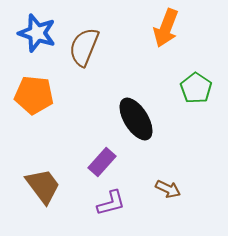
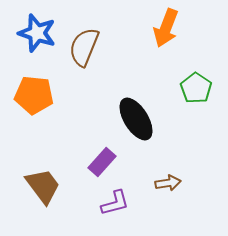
brown arrow: moved 6 px up; rotated 35 degrees counterclockwise
purple L-shape: moved 4 px right
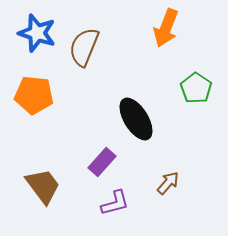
brown arrow: rotated 40 degrees counterclockwise
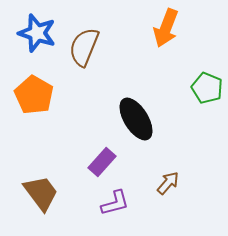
green pentagon: moved 11 px right; rotated 12 degrees counterclockwise
orange pentagon: rotated 24 degrees clockwise
brown trapezoid: moved 2 px left, 7 px down
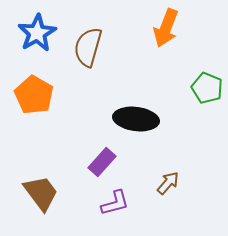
blue star: rotated 24 degrees clockwise
brown semicircle: moved 4 px right; rotated 6 degrees counterclockwise
black ellipse: rotated 51 degrees counterclockwise
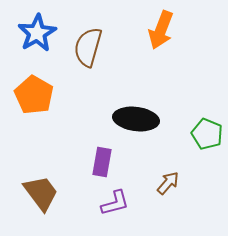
orange arrow: moved 5 px left, 2 px down
green pentagon: moved 46 px down
purple rectangle: rotated 32 degrees counterclockwise
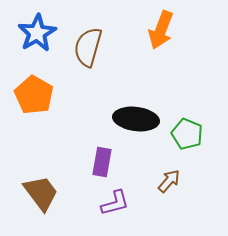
green pentagon: moved 20 px left
brown arrow: moved 1 px right, 2 px up
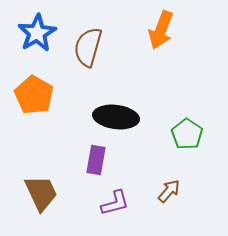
black ellipse: moved 20 px left, 2 px up
green pentagon: rotated 12 degrees clockwise
purple rectangle: moved 6 px left, 2 px up
brown arrow: moved 10 px down
brown trapezoid: rotated 12 degrees clockwise
